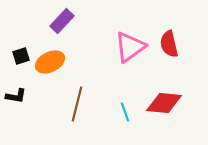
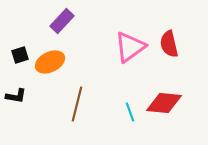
black square: moved 1 px left, 1 px up
cyan line: moved 5 px right
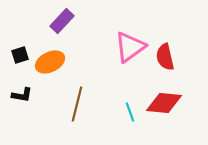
red semicircle: moved 4 px left, 13 px down
black L-shape: moved 6 px right, 1 px up
